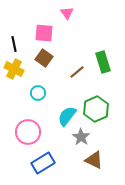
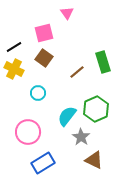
pink square: rotated 18 degrees counterclockwise
black line: moved 3 px down; rotated 70 degrees clockwise
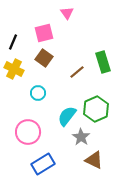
black line: moved 1 px left, 5 px up; rotated 35 degrees counterclockwise
blue rectangle: moved 1 px down
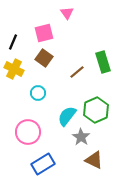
green hexagon: moved 1 px down
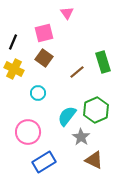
blue rectangle: moved 1 px right, 2 px up
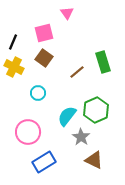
yellow cross: moved 2 px up
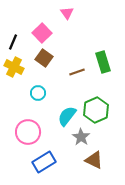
pink square: moved 2 px left; rotated 30 degrees counterclockwise
brown line: rotated 21 degrees clockwise
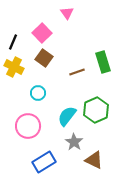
pink circle: moved 6 px up
gray star: moved 7 px left, 5 px down
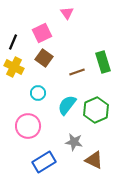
pink square: rotated 18 degrees clockwise
cyan semicircle: moved 11 px up
gray star: rotated 24 degrees counterclockwise
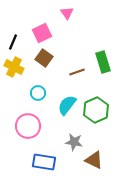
blue rectangle: rotated 40 degrees clockwise
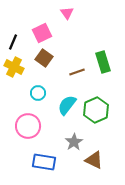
gray star: rotated 30 degrees clockwise
